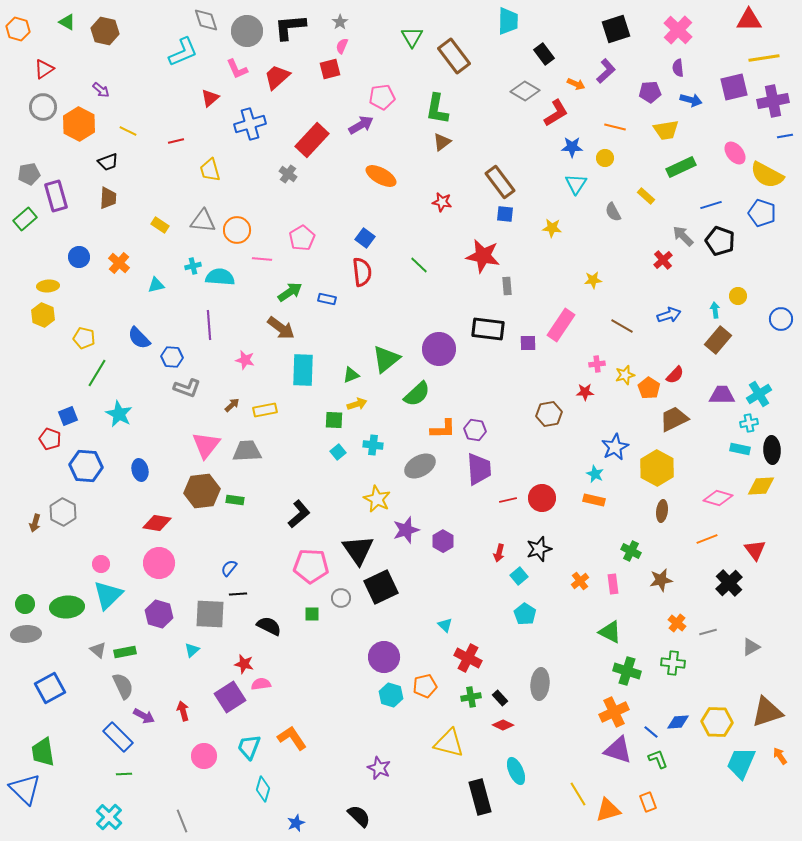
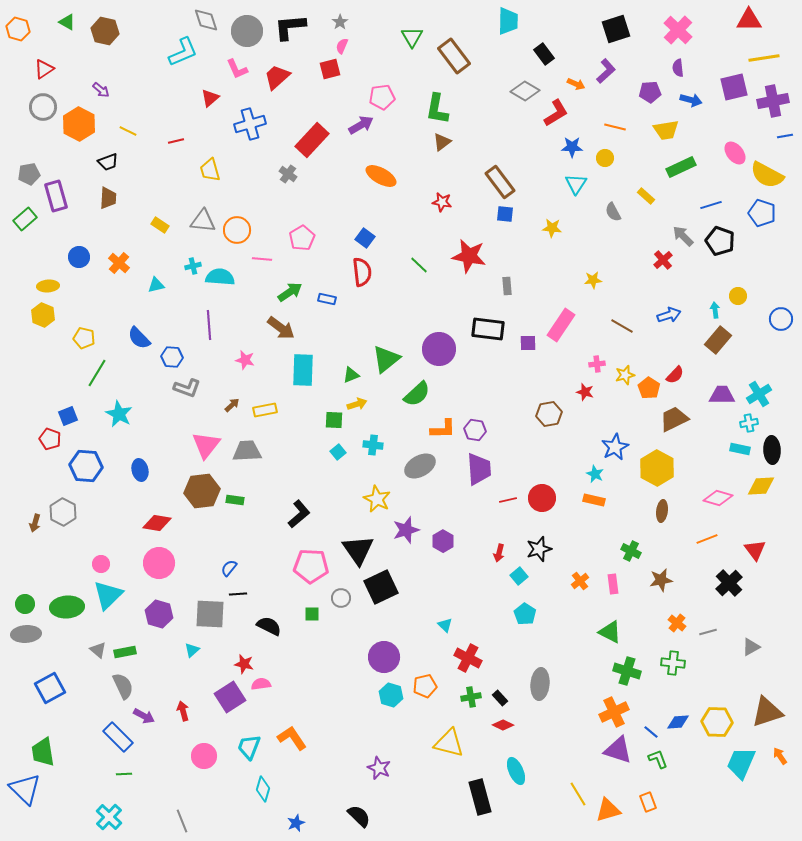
red star at (483, 256): moved 14 px left
red star at (585, 392): rotated 18 degrees clockwise
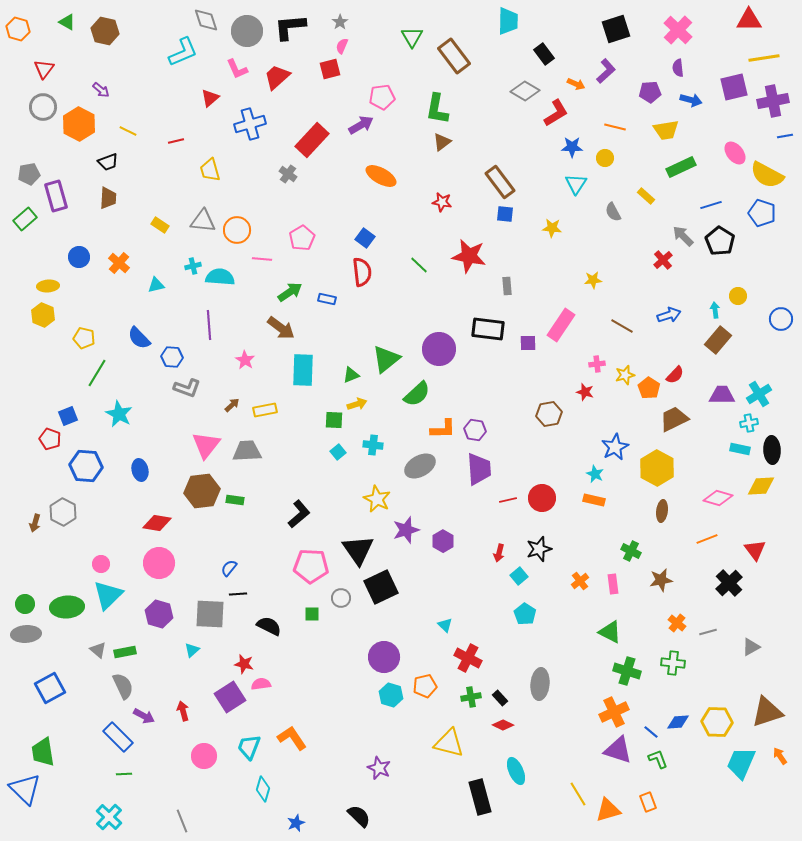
red triangle at (44, 69): rotated 20 degrees counterclockwise
black pentagon at (720, 241): rotated 12 degrees clockwise
pink star at (245, 360): rotated 18 degrees clockwise
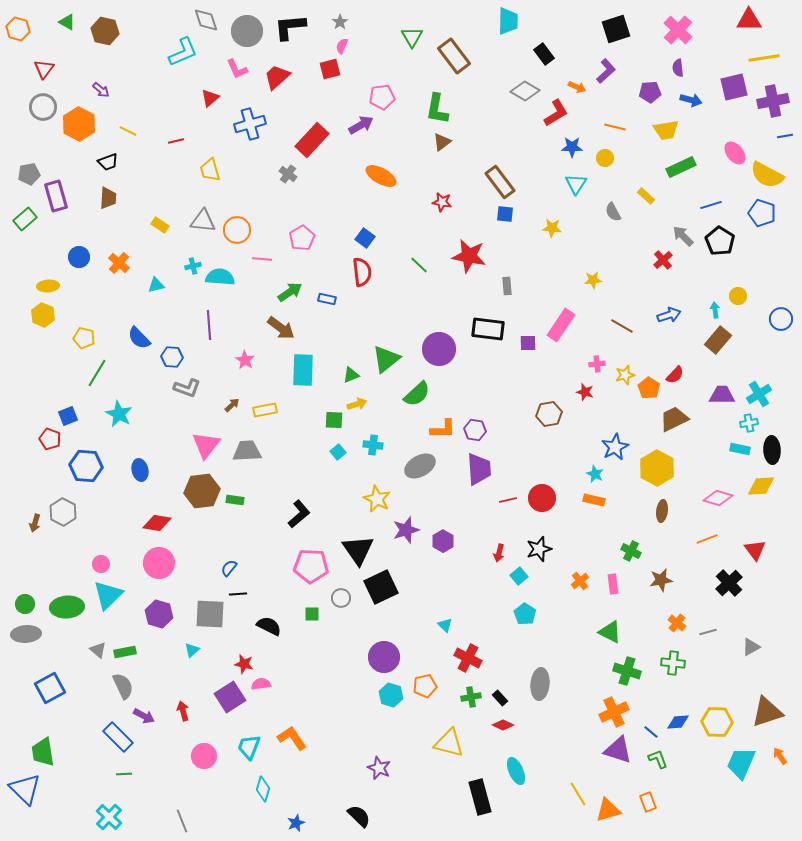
orange arrow at (576, 84): moved 1 px right, 3 px down
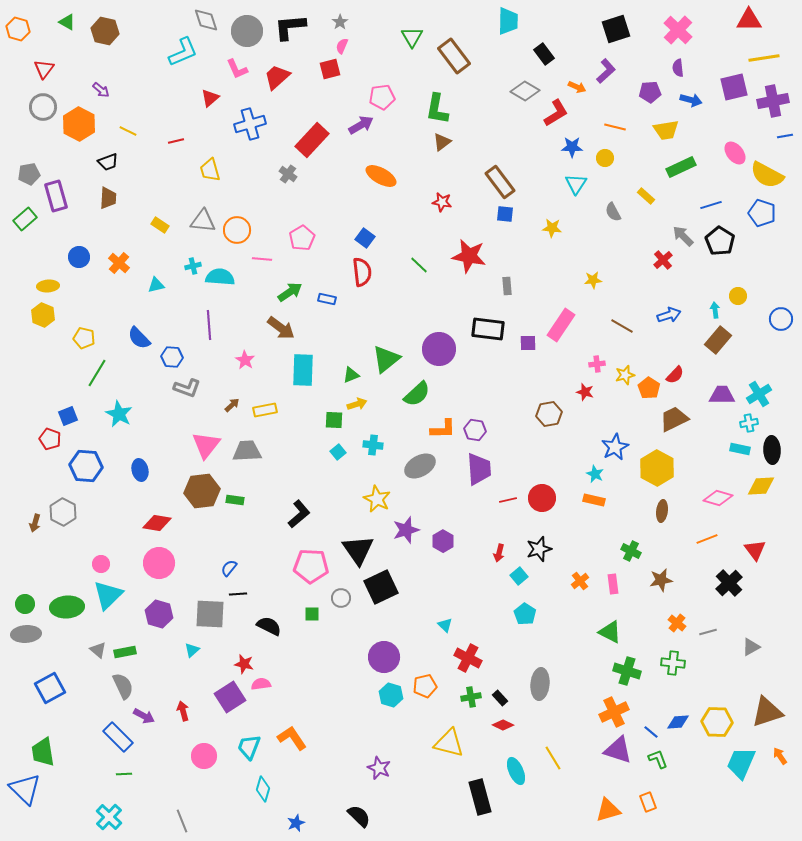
yellow line at (578, 794): moved 25 px left, 36 px up
